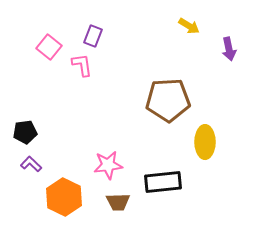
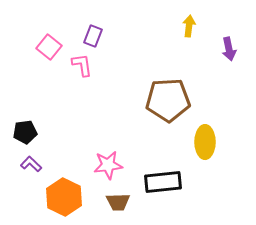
yellow arrow: rotated 115 degrees counterclockwise
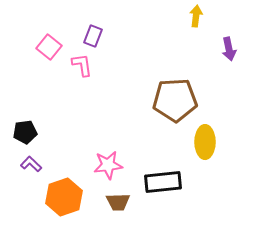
yellow arrow: moved 7 px right, 10 px up
brown pentagon: moved 7 px right
orange hexagon: rotated 15 degrees clockwise
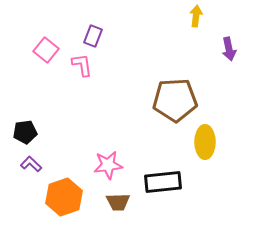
pink square: moved 3 px left, 3 px down
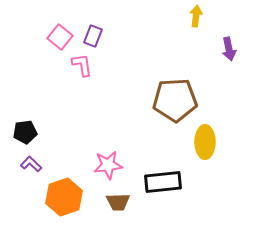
pink square: moved 14 px right, 13 px up
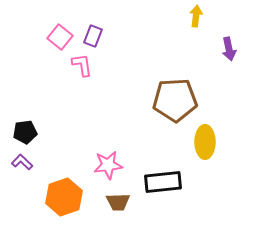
purple L-shape: moved 9 px left, 2 px up
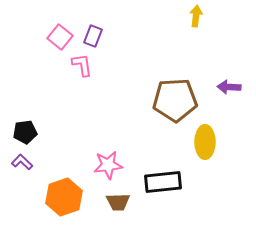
purple arrow: moved 38 px down; rotated 105 degrees clockwise
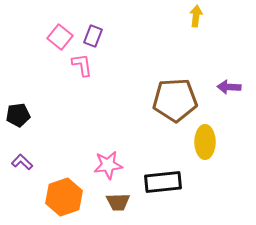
black pentagon: moved 7 px left, 17 px up
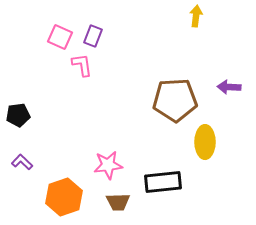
pink square: rotated 15 degrees counterclockwise
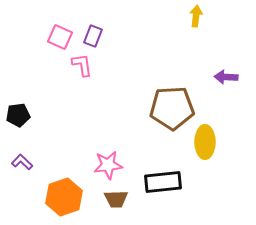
purple arrow: moved 3 px left, 10 px up
brown pentagon: moved 3 px left, 8 px down
brown trapezoid: moved 2 px left, 3 px up
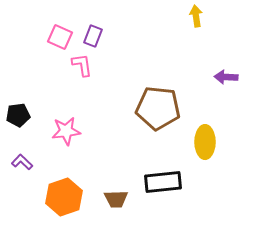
yellow arrow: rotated 15 degrees counterclockwise
brown pentagon: moved 14 px left; rotated 9 degrees clockwise
pink star: moved 42 px left, 34 px up
